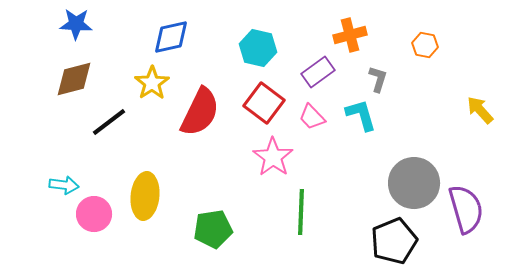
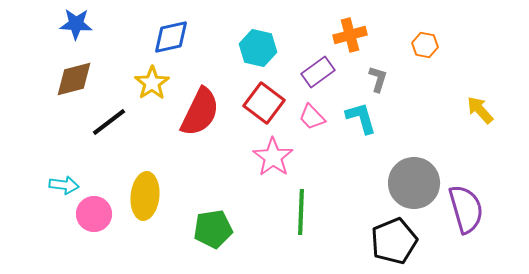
cyan L-shape: moved 3 px down
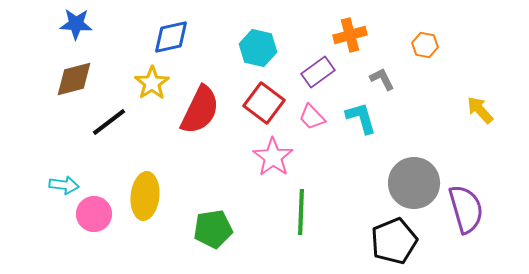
gray L-shape: moved 4 px right; rotated 44 degrees counterclockwise
red semicircle: moved 2 px up
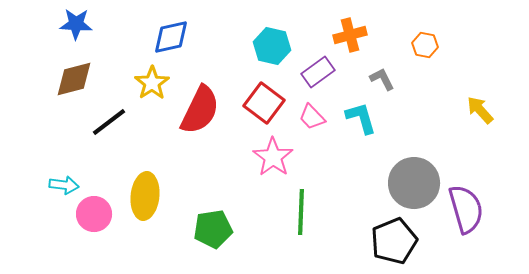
cyan hexagon: moved 14 px right, 2 px up
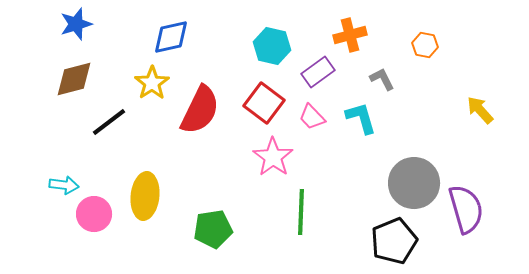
blue star: rotated 20 degrees counterclockwise
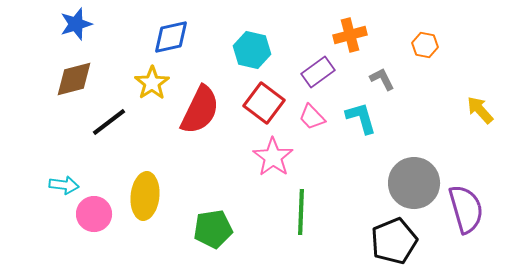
cyan hexagon: moved 20 px left, 4 px down
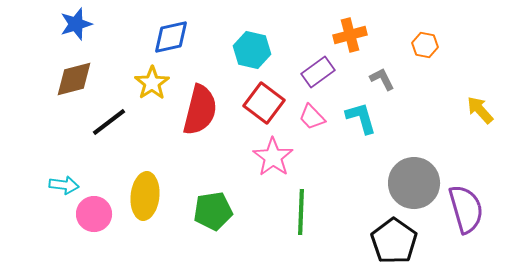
red semicircle: rotated 12 degrees counterclockwise
green pentagon: moved 18 px up
black pentagon: rotated 15 degrees counterclockwise
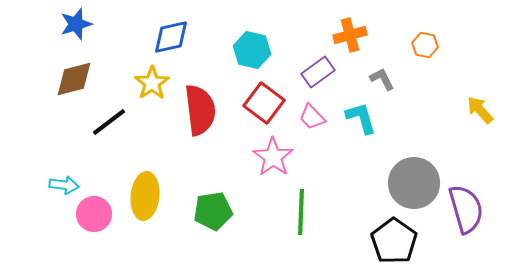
red semicircle: rotated 21 degrees counterclockwise
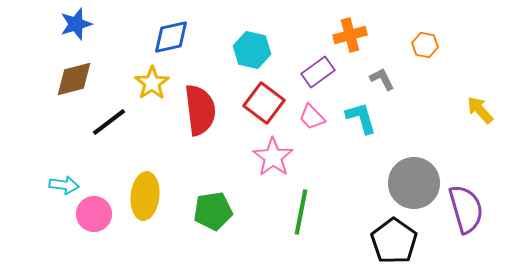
green line: rotated 9 degrees clockwise
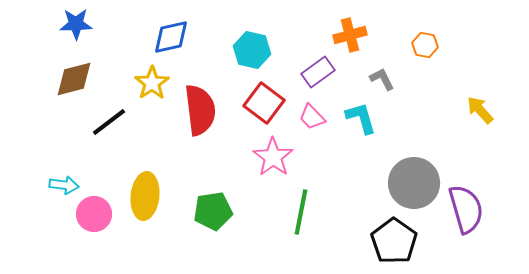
blue star: rotated 16 degrees clockwise
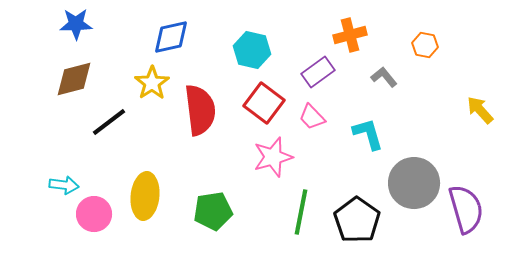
gray L-shape: moved 2 px right, 2 px up; rotated 12 degrees counterclockwise
cyan L-shape: moved 7 px right, 16 px down
pink star: rotated 21 degrees clockwise
black pentagon: moved 37 px left, 21 px up
